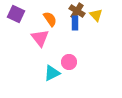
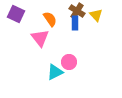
cyan triangle: moved 3 px right, 1 px up
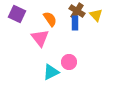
purple square: moved 1 px right
cyan triangle: moved 4 px left
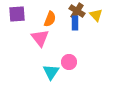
purple square: rotated 30 degrees counterclockwise
orange semicircle: rotated 56 degrees clockwise
cyan triangle: rotated 30 degrees counterclockwise
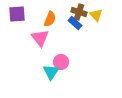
brown cross: moved 2 px right, 1 px down; rotated 14 degrees counterclockwise
blue rectangle: rotated 48 degrees counterclockwise
pink circle: moved 8 px left
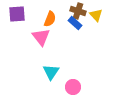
brown cross: moved 1 px left, 1 px up
pink triangle: moved 1 px right, 1 px up
pink circle: moved 12 px right, 25 px down
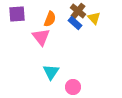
brown cross: rotated 21 degrees clockwise
yellow triangle: moved 2 px left, 3 px down
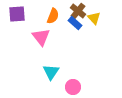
orange semicircle: moved 3 px right, 3 px up
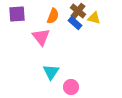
yellow triangle: rotated 32 degrees counterclockwise
pink circle: moved 2 px left
